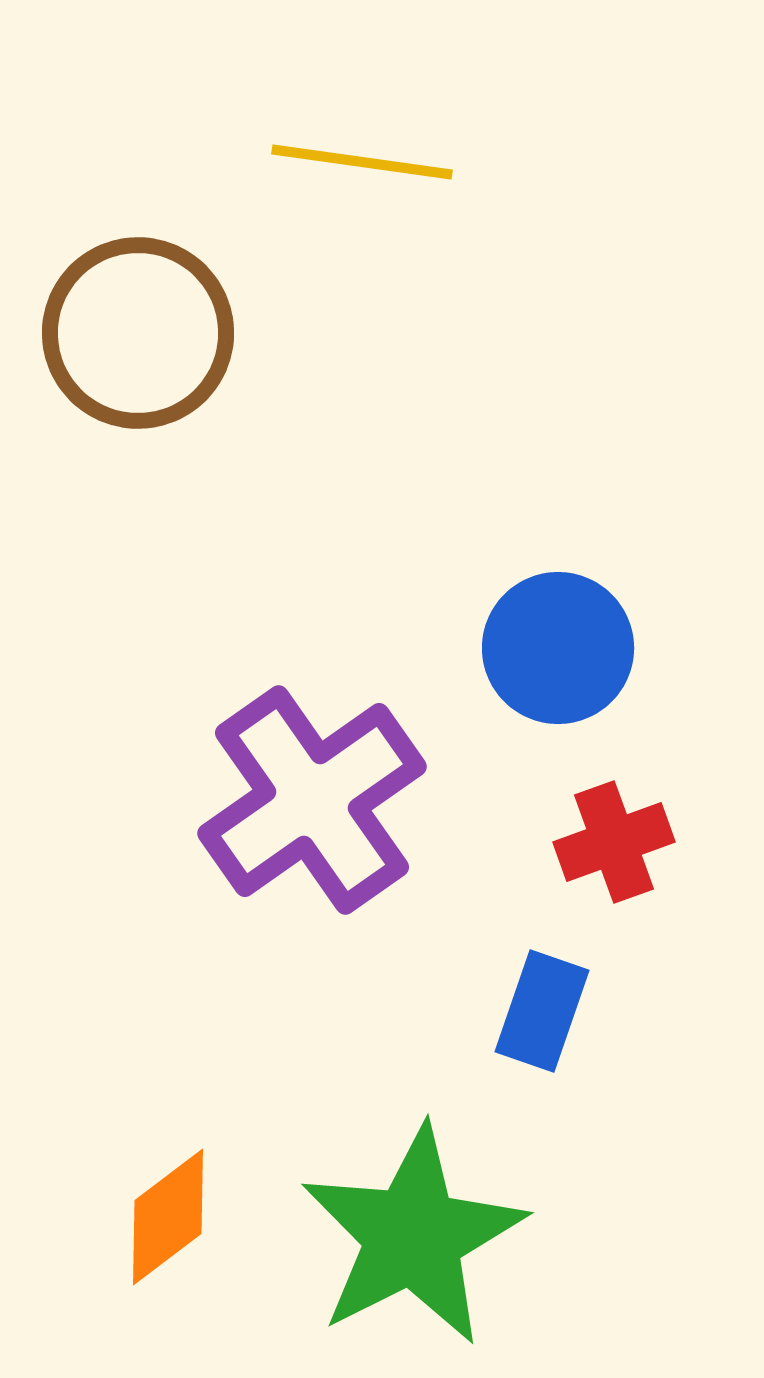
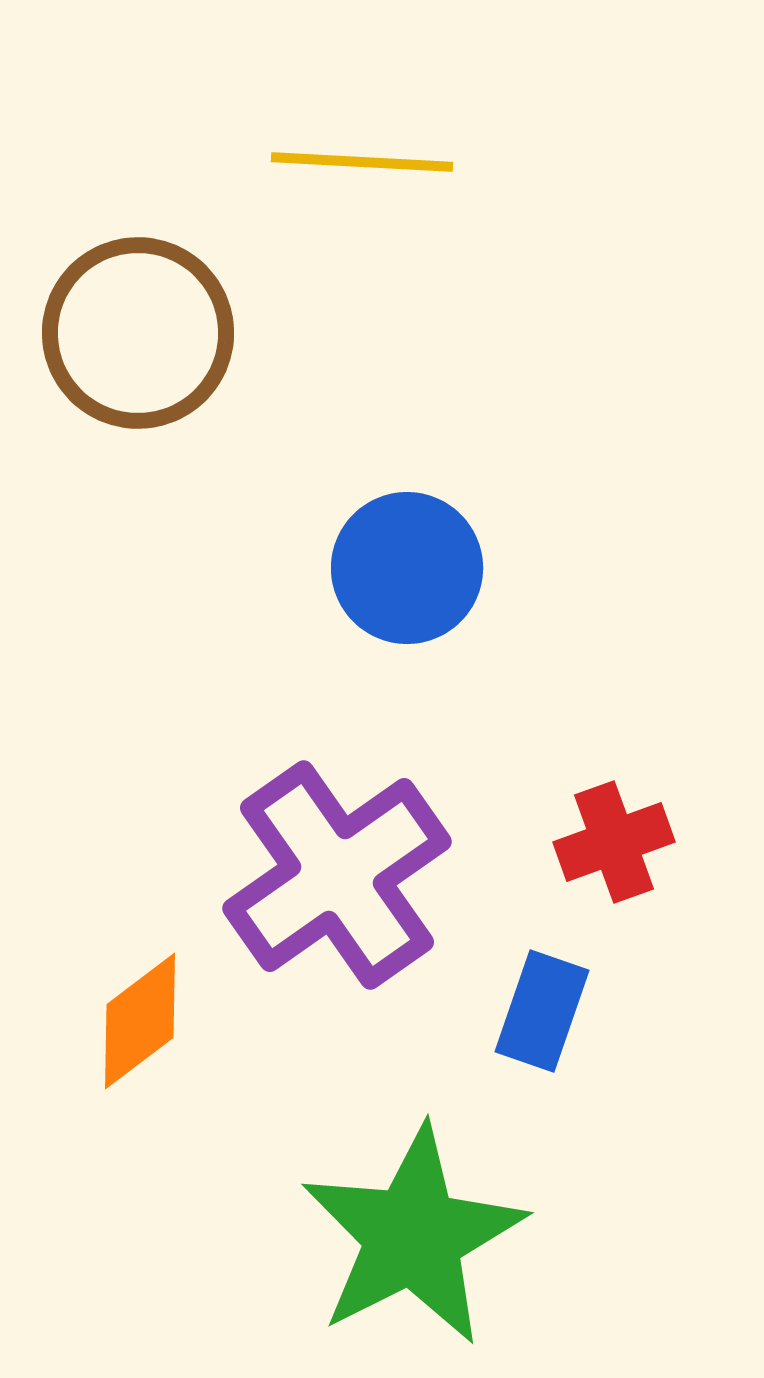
yellow line: rotated 5 degrees counterclockwise
blue circle: moved 151 px left, 80 px up
purple cross: moved 25 px right, 75 px down
orange diamond: moved 28 px left, 196 px up
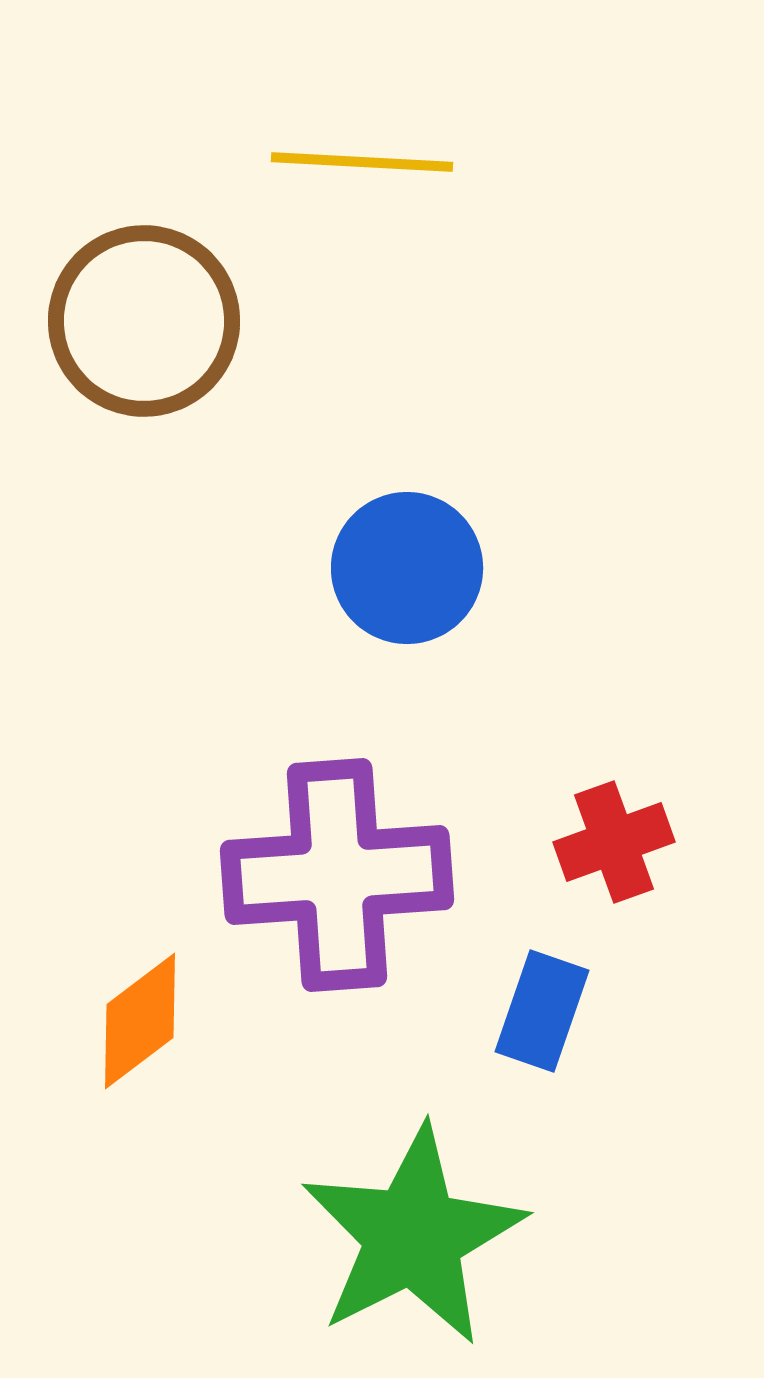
brown circle: moved 6 px right, 12 px up
purple cross: rotated 31 degrees clockwise
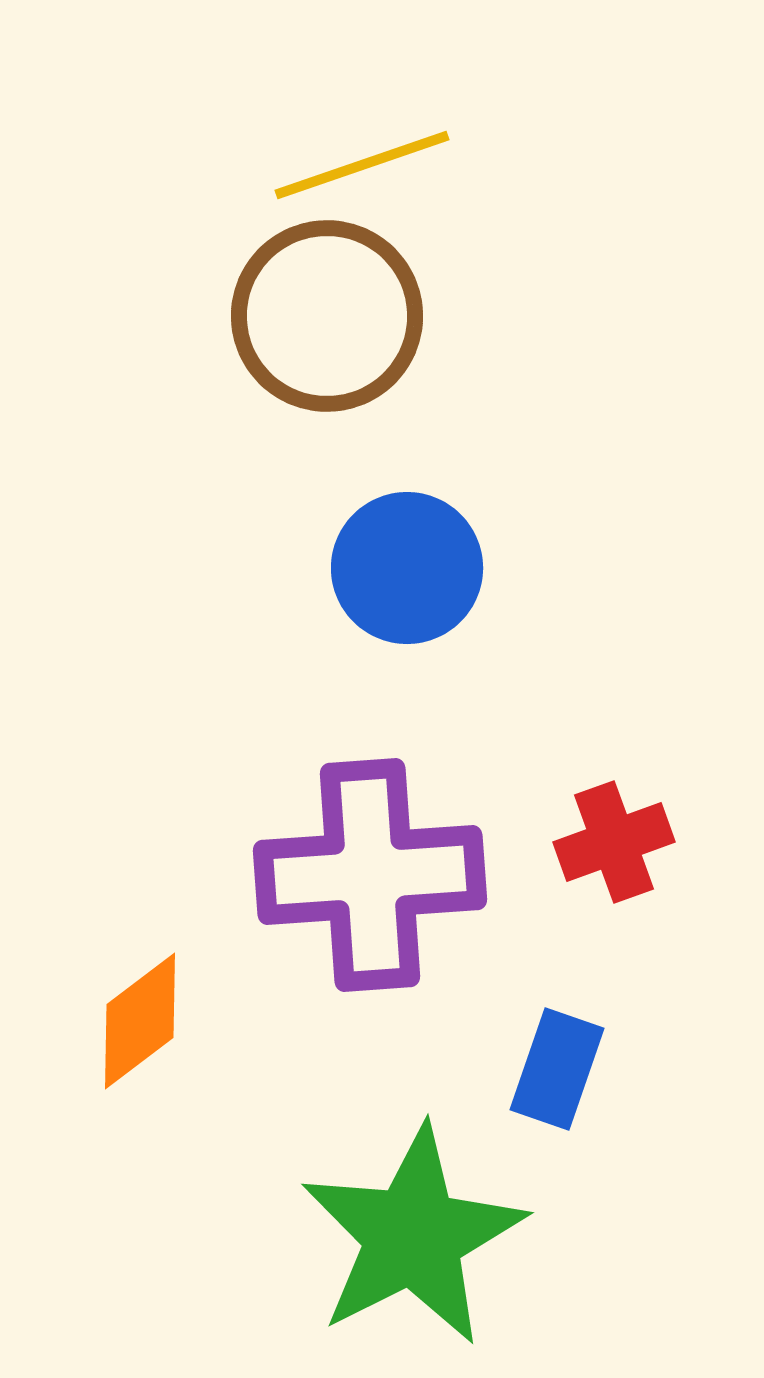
yellow line: moved 3 px down; rotated 22 degrees counterclockwise
brown circle: moved 183 px right, 5 px up
purple cross: moved 33 px right
blue rectangle: moved 15 px right, 58 px down
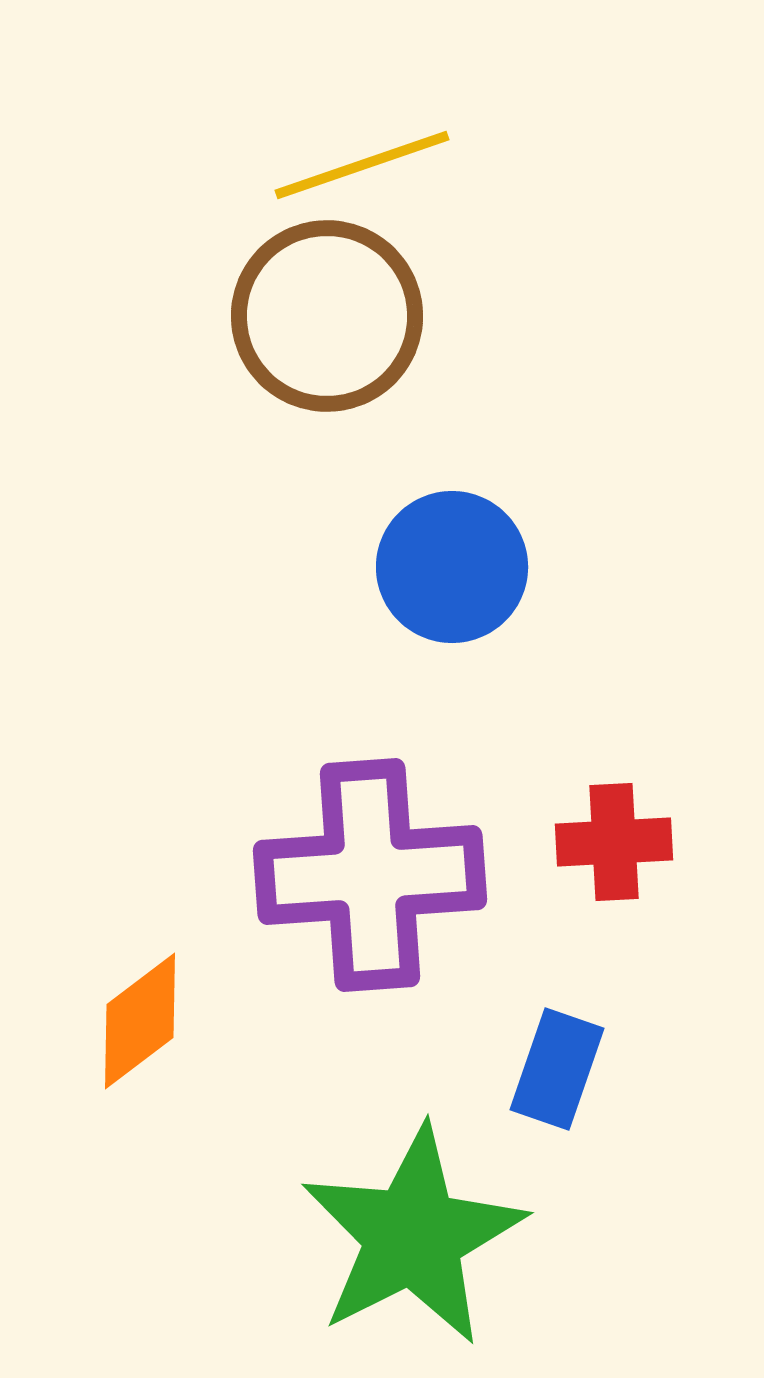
blue circle: moved 45 px right, 1 px up
red cross: rotated 17 degrees clockwise
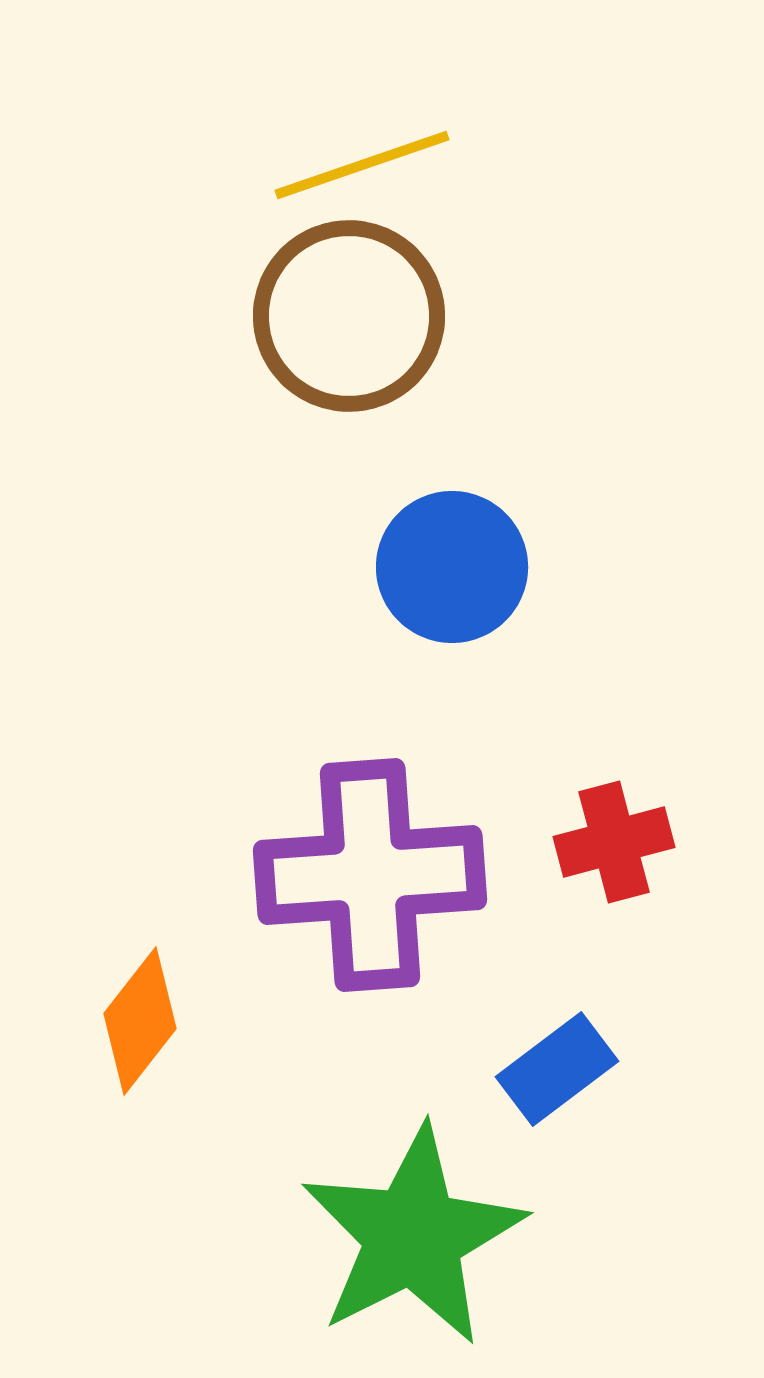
brown circle: moved 22 px right
red cross: rotated 12 degrees counterclockwise
orange diamond: rotated 15 degrees counterclockwise
blue rectangle: rotated 34 degrees clockwise
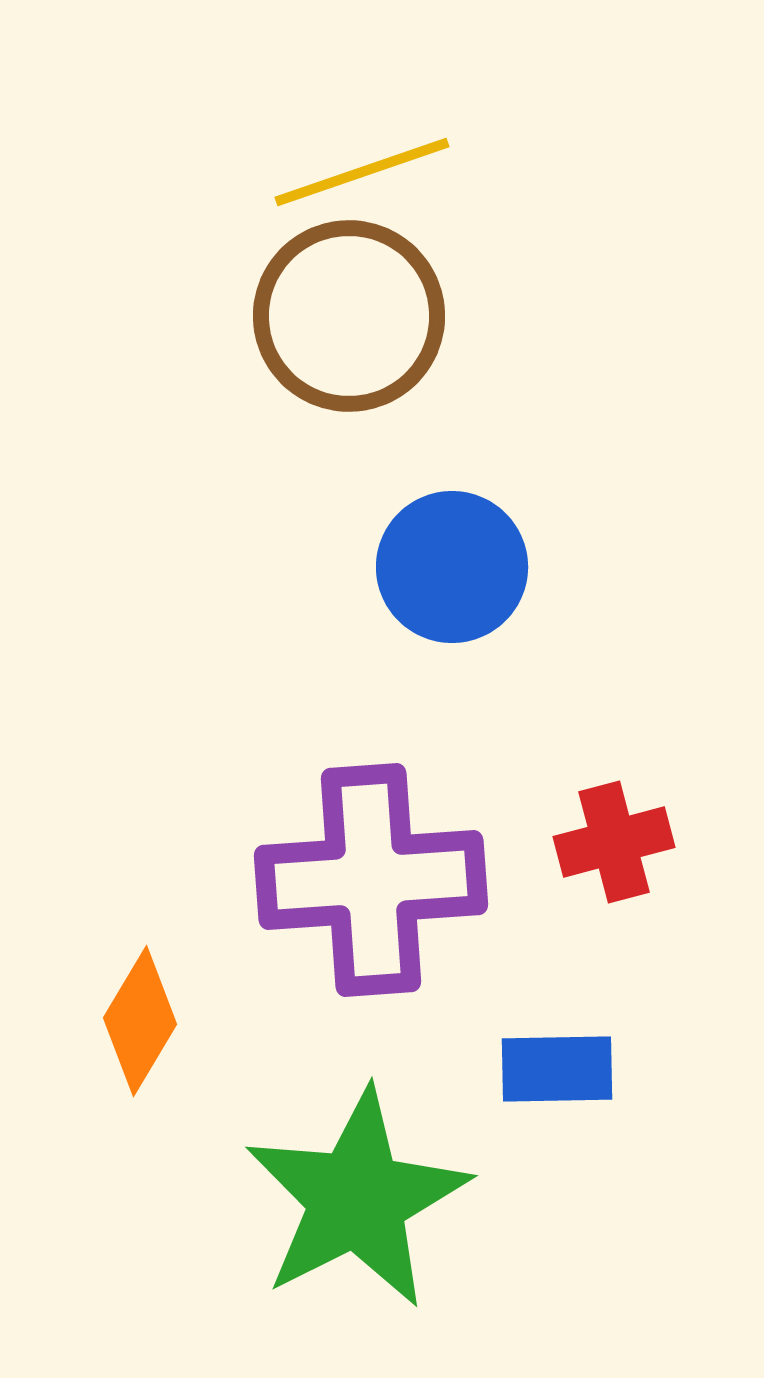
yellow line: moved 7 px down
purple cross: moved 1 px right, 5 px down
orange diamond: rotated 7 degrees counterclockwise
blue rectangle: rotated 36 degrees clockwise
green star: moved 56 px left, 37 px up
